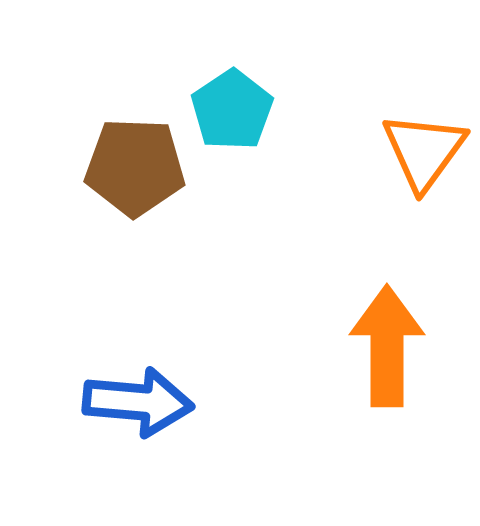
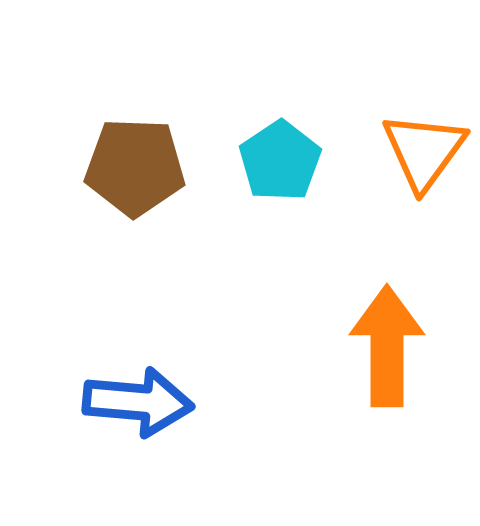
cyan pentagon: moved 48 px right, 51 px down
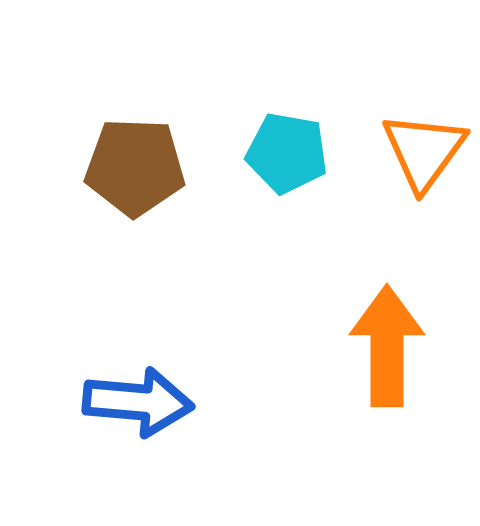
cyan pentagon: moved 7 px right, 8 px up; rotated 28 degrees counterclockwise
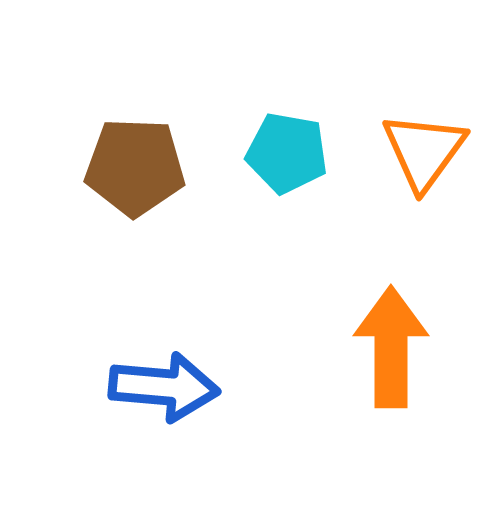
orange arrow: moved 4 px right, 1 px down
blue arrow: moved 26 px right, 15 px up
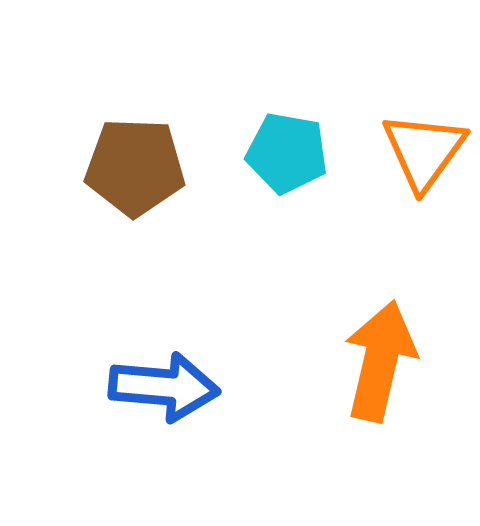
orange arrow: moved 11 px left, 14 px down; rotated 13 degrees clockwise
